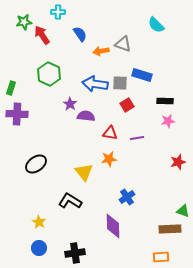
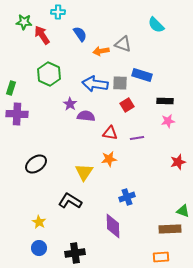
green star: rotated 14 degrees clockwise
yellow triangle: rotated 12 degrees clockwise
blue cross: rotated 14 degrees clockwise
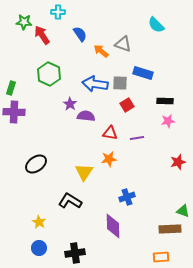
orange arrow: rotated 49 degrees clockwise
blue rectangle: moved 1 px right, 2 px up
purple cross: moved 3 px left, 2 px up
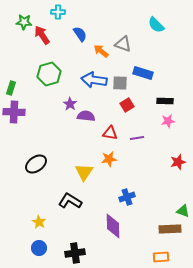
green hexagon: rotated 20 degrees clockwise
blue arrow: moved 1 px left, 4 px up
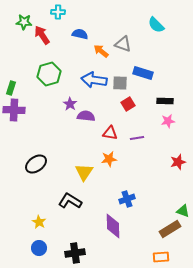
blue semicircle: rotated 42 degrees counterclockwise
red square: moved 1 px right, 1 px up
purple cross: moved 2 px up
blue cross: moved 2 px down
brown rectangle: rotated 30 degrees counterclockwise
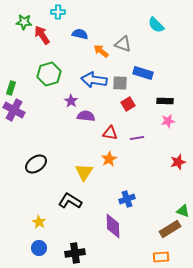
purple star: moved 1 px right, 3 px up
purple cross: rotated 25 degrees clockwise
orange star: rotated 21 degrees counterclockwise
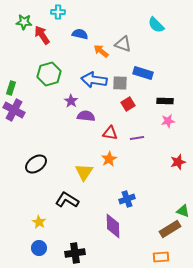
black L-shape: moved 3 px left, 1 px up
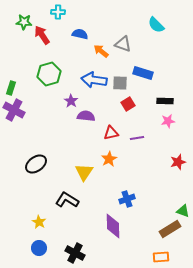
red triangle: moved 1 px right; rotated 21 degrees counterclockwise
black cross: rotated 36 degrees clockwise
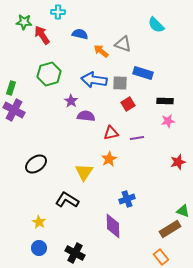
orange rectangle: rotated 56 degrees clockwise
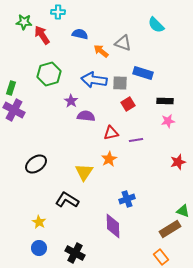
gray triangle: moved 1 px up
purple line: moved 1 px left, 2 px down
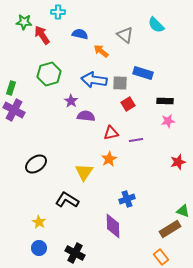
gray triangle: moved 2 px right, 8 px up; rotated 18 degrees clockwise
